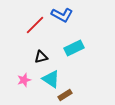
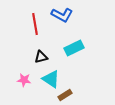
red line: moved 1 px up; rotated 55 degrees counterclockwise
pink star: rotated 24 degrees clockwise
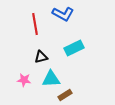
blue L-shape: moved 1 px right, 1 px up
cyan triangle: rotated 36 degrees counterclockwise
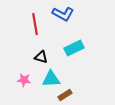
black triangle: rotated 32 degrees clockwise
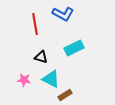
cyan triangle: rotated 30 degrees clockwise
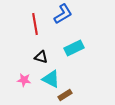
blue L-shape: rotated 60 degrees counterclockwise
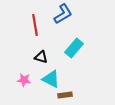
red line: moved 1 px down
cyan rectangle: rotated 24 degrees counterclockwise
brown rectangle: rotated 24 degrees clockwise
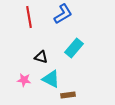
red line: moved 6 px left, 8 px up
brown rectangle: moved 3 px right
